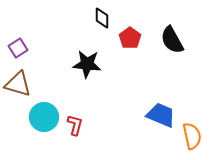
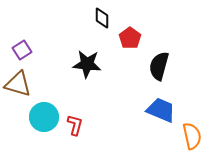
black semicircle: moved 13 px left, 26 px down; rotated 44 degrees clockwise
purple square: moved 4 px right, 2 px down
blue trapezoid: moved 5 px up
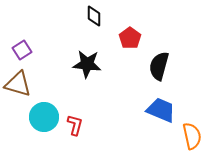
black diamond: moved 8 px left, 2 px up
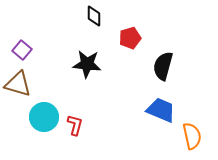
red pentagon: rotated 20 degrees clockwise
purple square: rotated 18 degrees counterclockwise
black semicircle: moved 4 px right
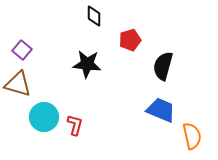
red pentagon: moved 2 px down
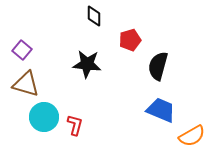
black semicircle: moved 5 px left
brown triangle: moved 8 px right
orange semicircle: rotated 72 degrees clockwise
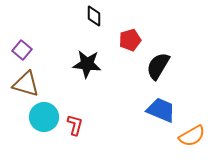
black semicircle: rotated 16 degrees clockwise
